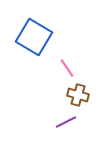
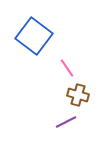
blue square: moved 1 px up; rotated 6 degrees clockwise
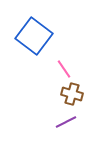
pink line: moved 3 px left, 1 px down
brown cross: moved 6 px left, 1 px up
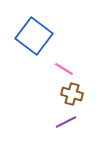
pink line: rotated 24 degrees counterclockwise
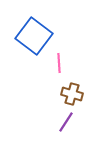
pink line: moved 5 px left, 6 px up; rotated 54 degrees clockwise
purple line: rotated 30 degrees counterclockwise
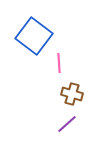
purple line: moved 1 px right, 2 px down; rotated 15 degrees clockwise
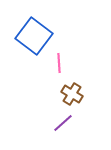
brown cross: rotated 15 degrees clockwise
purple line: moved 4 px left, 1 px up
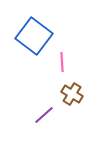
pink line: moved 3 px right, 1 px up
purple line: moved 19 px left, 8 px up
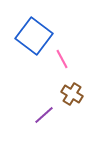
pink line: moved 3 px up; rotated 24 degrees counterclockwise
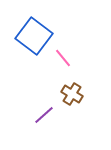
pink line: moved 1 px right, 1 px up; rotated 12 degrees counterclockwise
